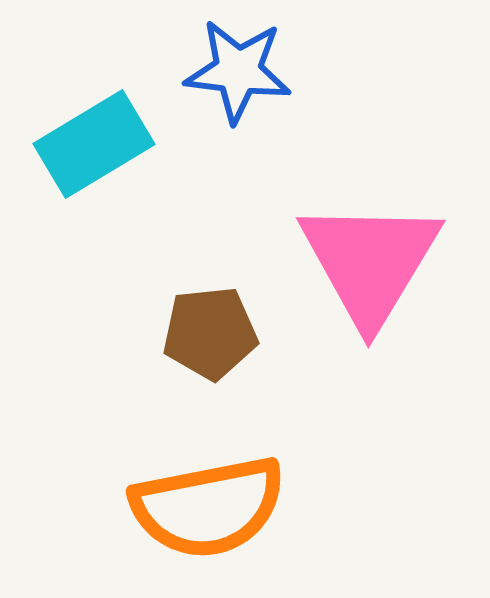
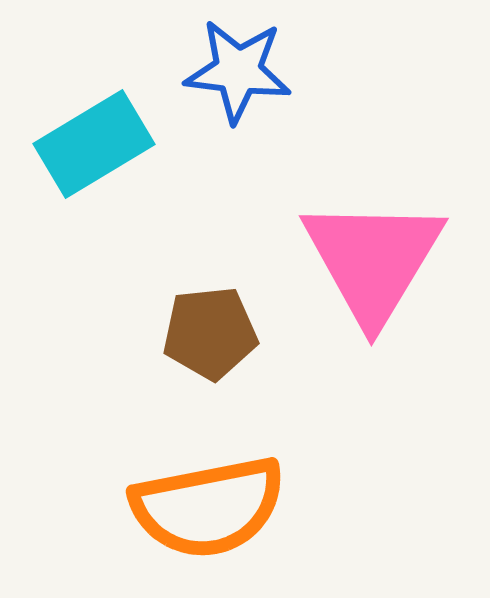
pink triangle: moved 3 px right, 2 px up
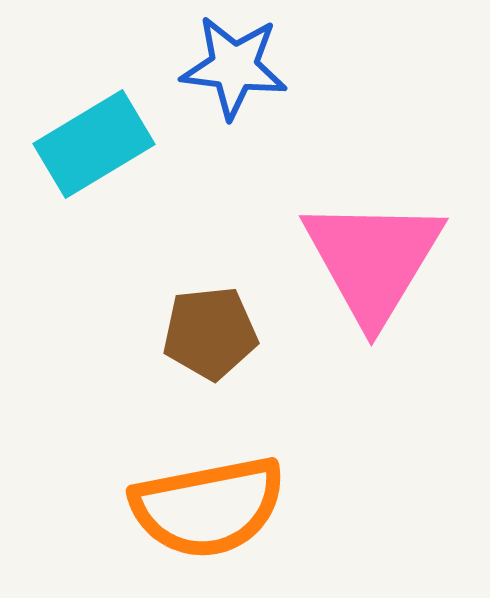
blue star: moved 4 px left, 4 px up
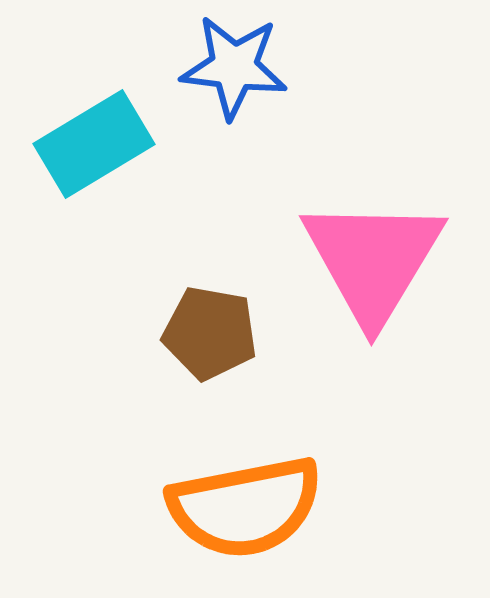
brown pentagon: rotated 16 degrees clockwise
orange semicircle: moved 37 px right
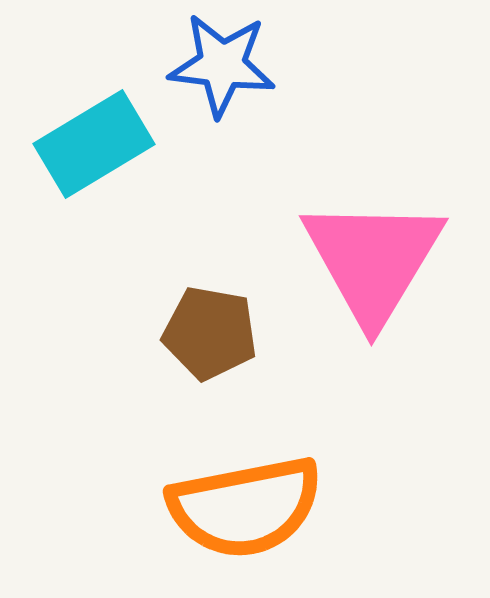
blue star: moved 12 px left, 2 px up
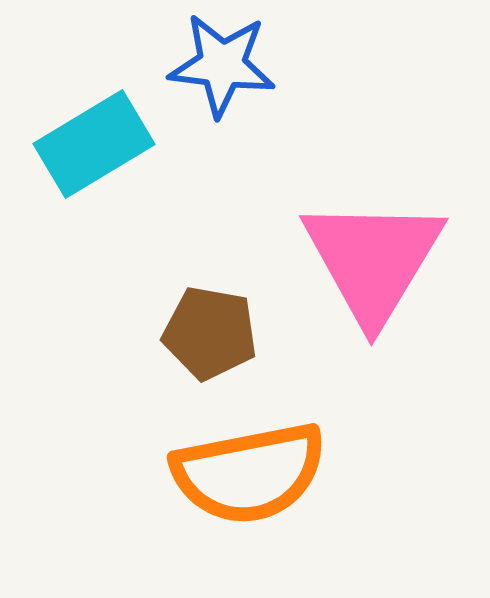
orange semicircle: moved 4 px right, 34 px up
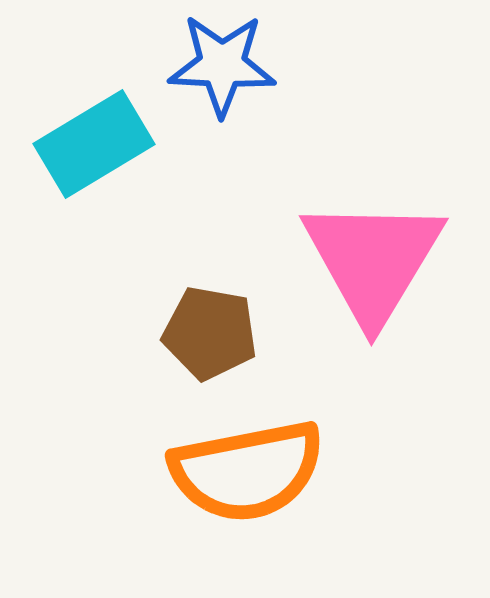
blue star: rotated 4 degrees counterclockwise
orange semicircle: moved 2 px left, 2 px up
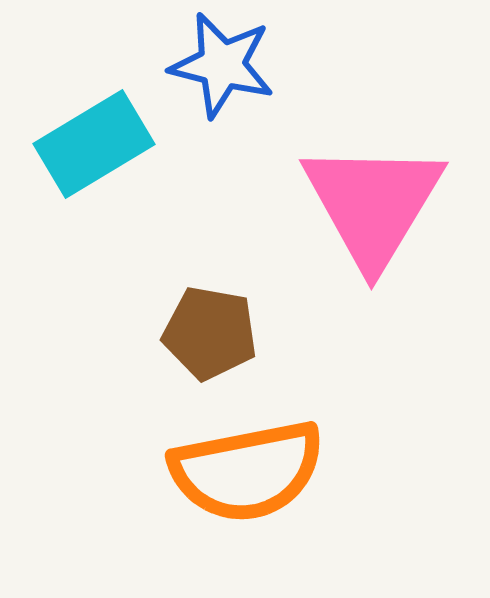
blue star: rotated 11 degrees clockwise
pink triangle: moved 56 px up
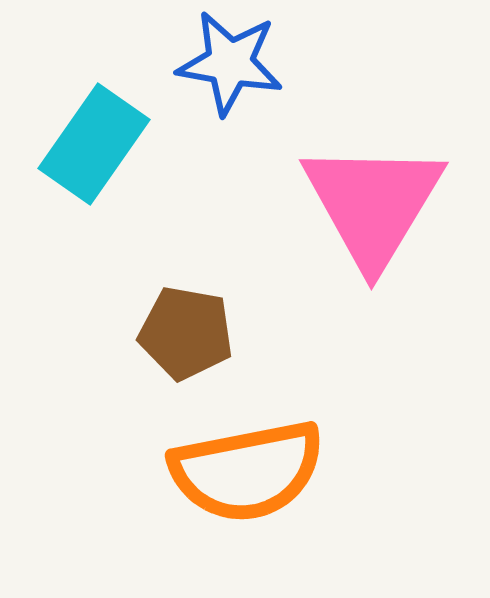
blue star: moved 8 px right, 2 px up; rotated 4 degrees counterclockwise
cyan rectangle: rotated 24 degrees counterclockwise
brown pentagon: moved 24 px left
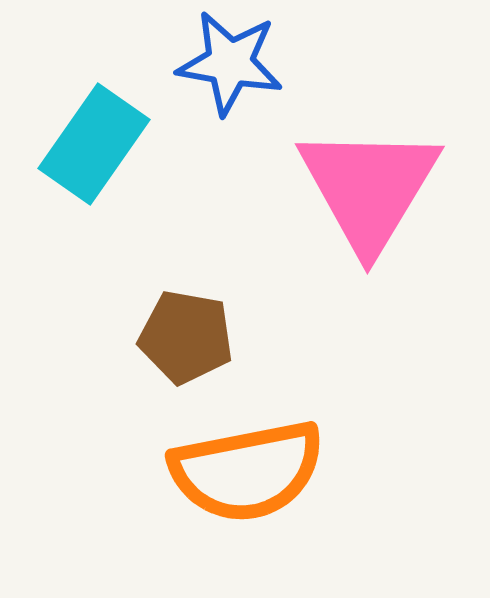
pink triangle: moved 4 px left, 16 px up
brown pentagon: moved 4 px down
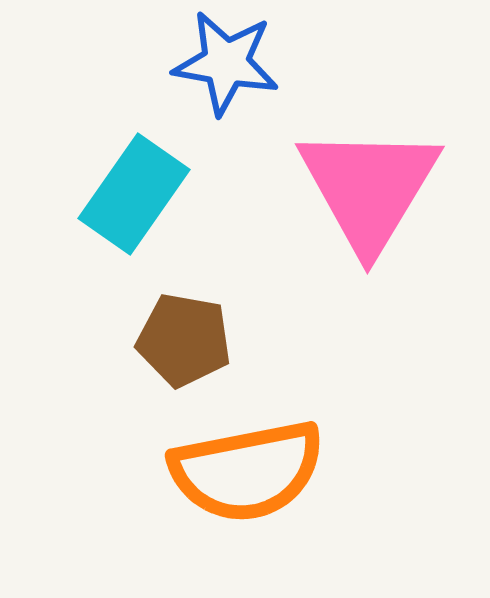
blue star: moved 4 px left
cyan rectangle: moved 40 px right, 50 px down
brown pentagon: moved 2 px left, 3 px down
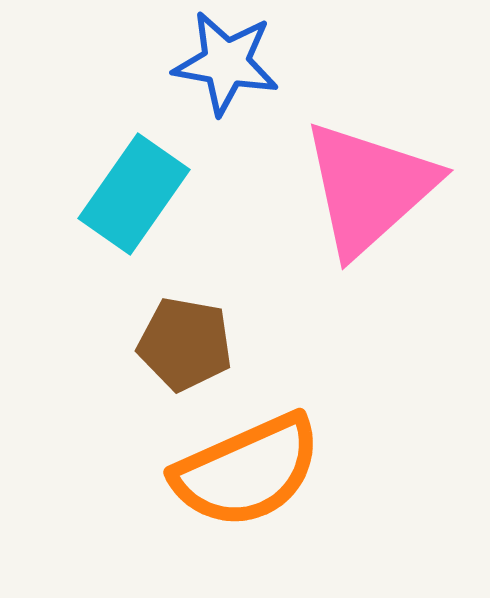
pink triangle: rotated 17 degrees clockwise
brown pentagon: moved 1 px right, 4 px down
orange semicircle: rotated 13 degrees counterclockwise
